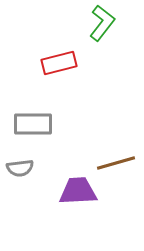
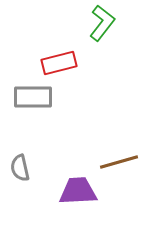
gray rectangle: moved 27 px up
brown line: moved 3 px right, 1 px up
gray semicircle: rotated 84 degrees clockwise
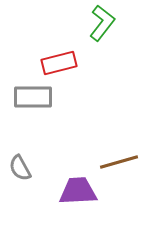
gray semicircle: rotated 16 degrees counterclockwise
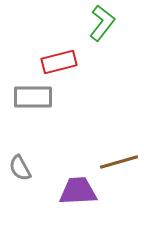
red rectangle: moved 1 px up
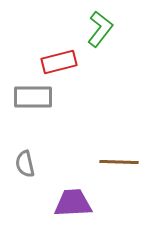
green L-shape: moved 2 px left, 6 px down
brown line: rotated 18 degrees clockwise
gray semicircle: moved 5 px right, 4 px up; rotated 16 degrees clockwise
purple trapezoid: moved 5 px left, 12 px down
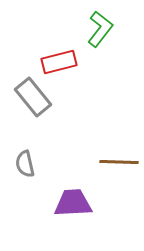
gray rectangle: rotated 51 degrees clockwise
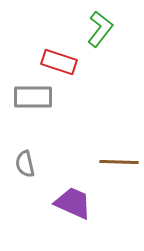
red rectangle: rotated 32 degrees clockwise
gray rectangle: rotated 51 degrees counterclockwise
purple trapezoid: rotated 27 degrees clockwise
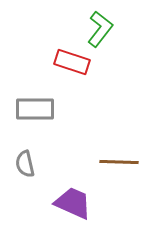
red rectangle: moved 13 px right
gray rectangle: moved 2 px right, 12 px down
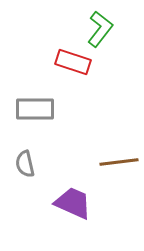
red rectangle: moved 1 px right
brown line: rotated 9 degrees counterclockwise
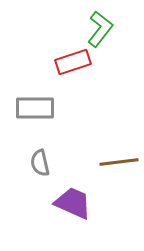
red rectangle: rotated 36 degrees counterclockwise
gray rectangle: moved 1 px up
gray semicircle: moved 15 px right, 1 px up
